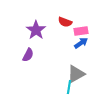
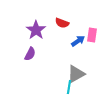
red semicircle: moved 3 px left, 1 px down
pink rectangle: moved 11 px right, 4 px down; rotated 72 degrees counterclockwise
blue arrow: moved 3 px left, 2 px up
purple semicircle: moved 2 px right, 1 px up
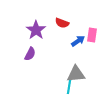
gray triangle: rotated 24 degrees clockwise
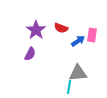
red semicircle: moved 1 px left, 5 px down
gray triangle: moved 2 px right, 1 px up
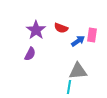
gray triangle: moved 2 px up
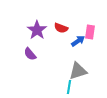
purple star: moved 1 px right
pink rectangle: moved 2 px left, 3 px up
purple semicircle: rotated 112 degrees clockwise
gray triangle: rotated 12 degrees counterclockwise
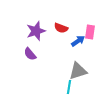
purple star: moved 1 px left, 1 px down; rotated 18 degrees clockwise
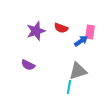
blue arrow: moved 3 px right
purple semicircle: moved 2 px left, 11 px down; rotated 24 degrees counterclockwise
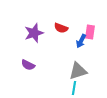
purple star: moved 2 px left, 2 px down
blue arrow: rotated 152 degrees clockwise
cyan line: moved 5 px right, 1 px down
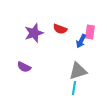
red semicircle: moved 1 px left, 1 px down
purple semicircle: moved 4 px left, 2 px down
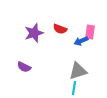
blue arrow: rotated 40 degrees clockwise
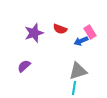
pink rectangle: rotated 40 degrees counterclockwise
purple semicircle: moved 1 px up; rotated 112 degrees clockwise
